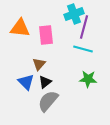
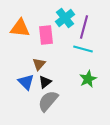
cyan cross: moved 9 px left, 4 px down; rotated 18 degrees counterclockwise
green star: rotated 30 degrees counterclockwise
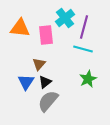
blue triangle: rotated 18 degrees clockwise
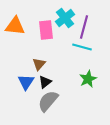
orange triangle: moved 5 px left, 2 px up
pink rectangle: moved 5 px up
cyan line: moved 1 px left, 2 px up
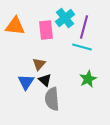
black triangle: moved 2 px up; rotated 40 degrees counterclockwise
gray semicircle: moved 4 px right, 2 px up; rotated 45 degrees counterclockwise
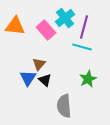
pink rectangle: rotated 36 degrees counterclockwise
blue triangle: moved 2 px right, 4 px up
gray semicircle: moved 12 px right, 7 px down
